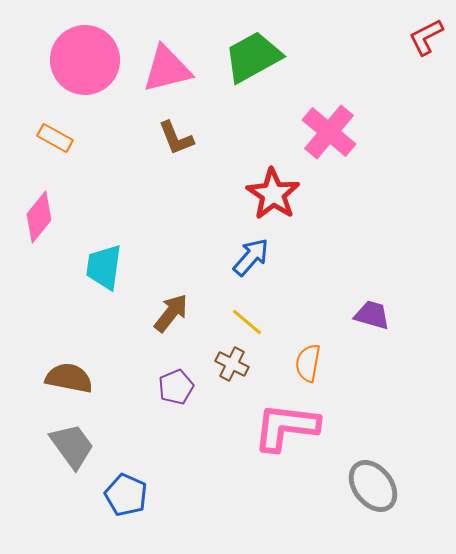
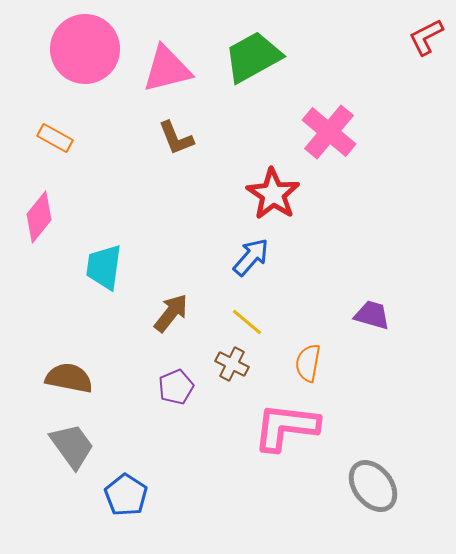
pink circle: moved 11 px up
blue pentagon: rotated 9 degrees clockwise
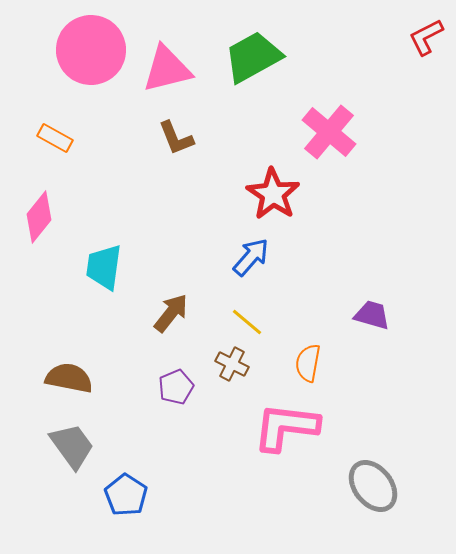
pink circle: moved 6 px right, 1 px down
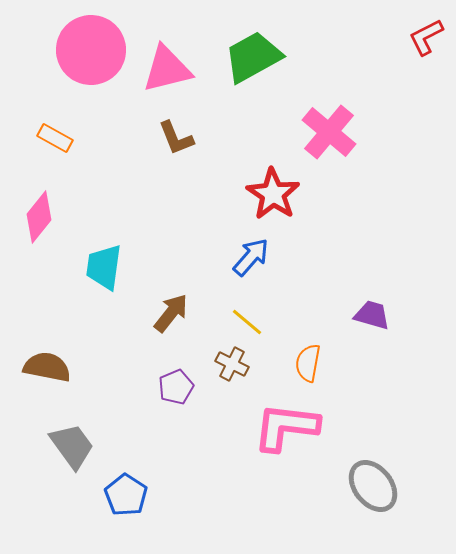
brown semicircle: moved 22 px left, 11 px up
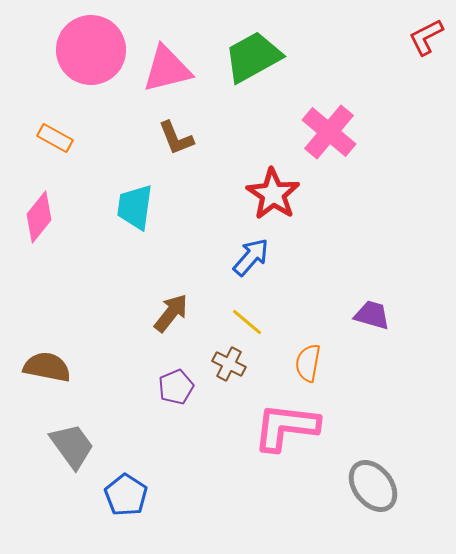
cyan trapezoid: moved 31 px right, 60 px up
brown cross: moved 3 px left
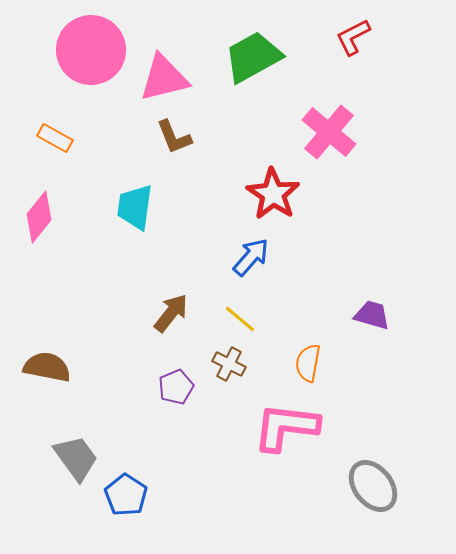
red L-shape: moved 73 px left
pink triangle: moved 3 px left, 9 px down
brown L-shape: moved 2 px left, 1 px up
yellow line: moved 7 px left, 3 px up
gray trapezoid: moved 4 px right, 12 px down
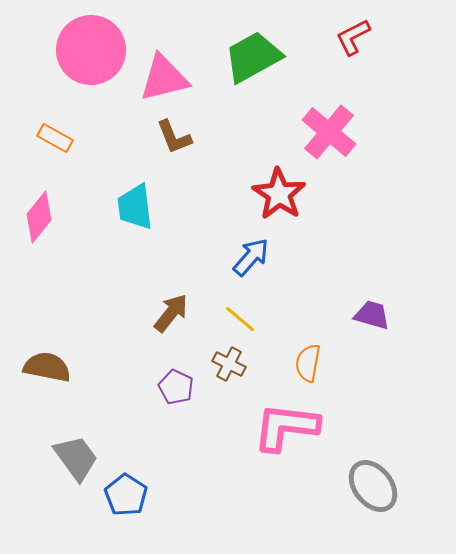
red star: moved 6 px right
cyan trapezoid: rotated 15 degrees counterclockwise
purple pentagon: rotated 24 degrees counterclockwise
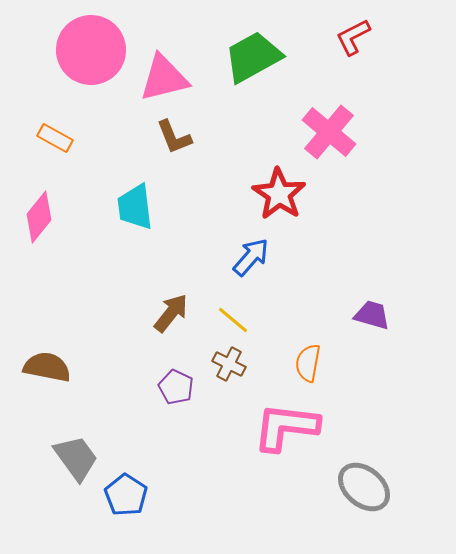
yellow line: moved 7 px left, 1 px down
gray ellipse: moved 9 px left, 1 px down; rotated 12 degrees counterclockwise
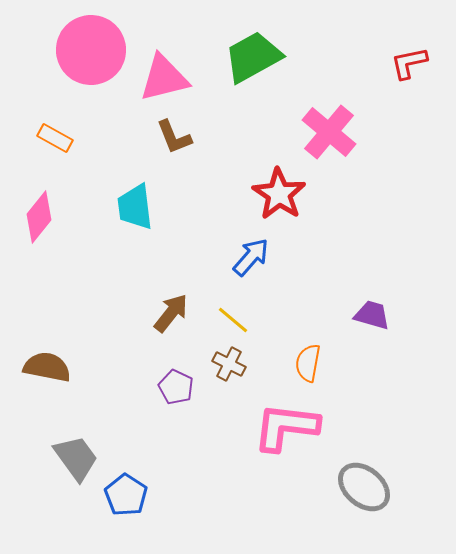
red L-shape: moved 56 px right, 26 px down; rotated 15 degrees clockwise
